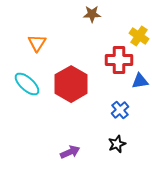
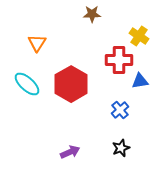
black star: moved 4 px right, 4 px down
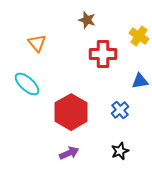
brown star: moved 5 px left, 6 px down; rotated 18 degrees clockwise
orange triangle: rotated 12 degrees counterclockwise
red cross: moved 16 px left, 6 px up
red hexagon: moved 28 px down
black star: moved 1 px left, 3 px down
purple arrow: moved 1 px left, 1 px down
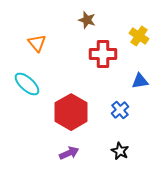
black star: rotated 24 degrees counterclockwise
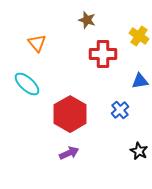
red hexagon: moved 1 px left, 2 px down
black star: moved 19 px right
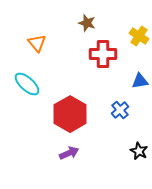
brown star: moved 3 px down
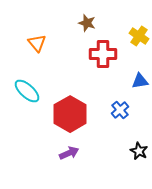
cyan ellipse: moved 7 px down
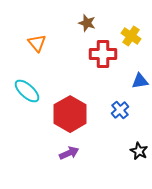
yellow cross: moved 8 px left
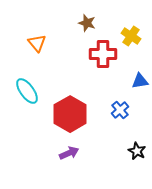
cyan ellipse: rotated 12 degrees clockwise
black star: moved 2 px left
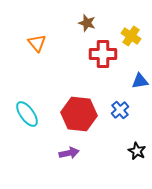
cyan ellipse: moved 23 px down
red hexagon: moved 9 px right; rotated 24 degrees counterclockwise
purple arrow: rotated 12 degrees clockwise
